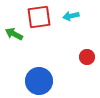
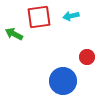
blue circle: moved 24 px right
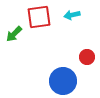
cyan arrow: moved 1 px right, 1 px up
green arrow: rotated 72 degrees counterclockwise
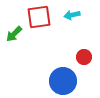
red circle: moved 3 px left
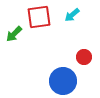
cyan arrow: rotated 28 degrees counterclockwise
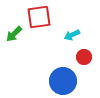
cyan arrow: moved 20 px down; rotated 14 degrees clockwise
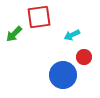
blue circle: moved 6 px up
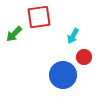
cyan arrow: moved 1 px right, 1 px down; rotated 35 degrees counterclockwise
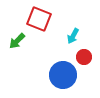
red square: moved 2 px down; rotated 30 degrees clockwise
green arrow: moved 3 px right, 7 px down
